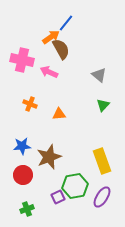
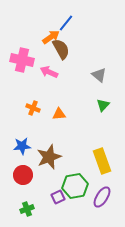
orange cross: moved 3 px right, 4 px down
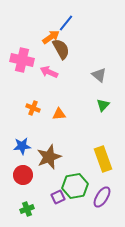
yellow rectangle: moved 1 px right, 2 px up
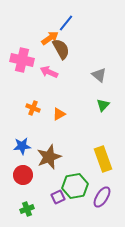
orange arrow: moved 1 px left, 1 px down
orange triangle: rotated 24 degrees counterclockwise
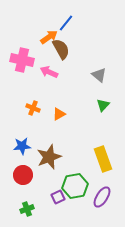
orange arrow: moved 1 px left, 1 px up
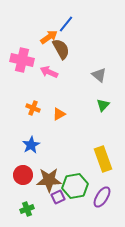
blue line: moved 1 px down
blue star: moved 9 px right, 1 px up; rotated 24 degrees counterclockwise
brown star: moved 23 px down; rotated 20 degrees clockwise
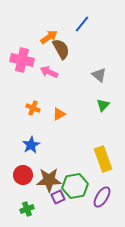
blue line: moved 16 px right
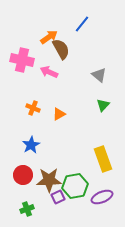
purple ellipse: rotated 35 degrees clockwise
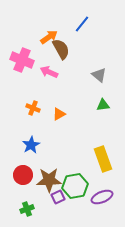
pink cross: rotated 10 degrees clockwise
green triangle: rotated 40 degrees clockwise
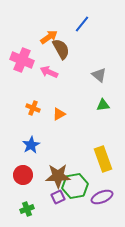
brown star: moved 9 px right, 4 px up
